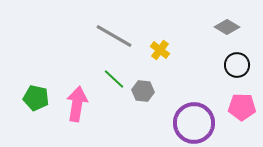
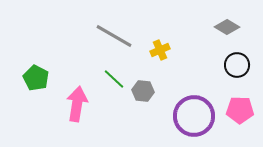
yellow cross: rotated 30 degrees clockwise
green pentagon: moved 20 px up; rotated 15 degrees clockwise
pink pentagon: moved 2 px left, 3 px down
purple circle: moved 7 px up
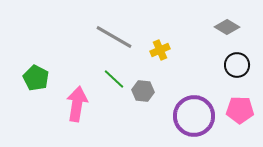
gray line: moved 1 px down
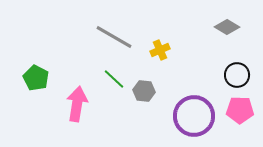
black circle: moved 10 px down
gray hexagon: moved 1 px right
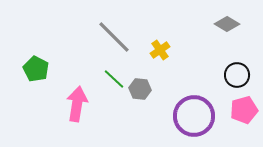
gray diamond: moved 3 px up
gray line: rotated 15 degrees clockwise
yellow cross: rotated 12 degrees counterclockwise
green pentagon: moved 9 px up
gray hexagon: moved 4 px left, 2 px up
pink pentagon: moved 4 px right; rotated 16 degrees counterclockwise
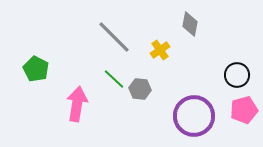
gray diamond: moved 37 px left; rotated 70 degrees clockwise
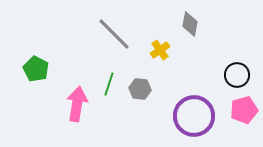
gray line: moved 3 px up
green line: moved 5 px left, 5 px down; rotated 65 degrees clockwise
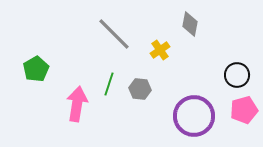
green pentagon: rotated 15 degrees clockwise
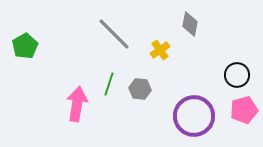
green pentagon: moved 11 px left, 23 px up
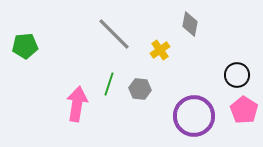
green pentagon: rotated 25 degrees clockwise
pink pentagon: rotated 24 degrees counterclockwise
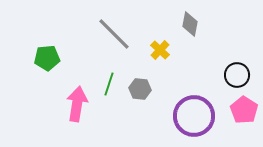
green pentagon: moved 22 px right, 12 px down
yellow cross: rotated 12 degrees counterclockwise
